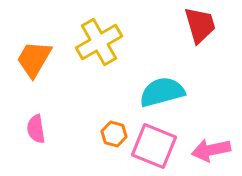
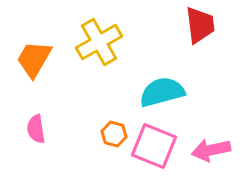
red trapezoid: rotated 9 degrees clockwise
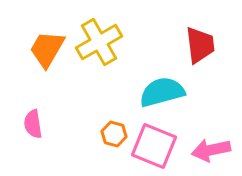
red trapezoid: moved 20 px down
orange trapezoid: moved 13 px right, 10 px up
pink semicircle: moved 3 px left, 5 px up
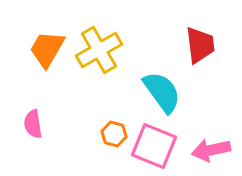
yellow cross: moved 8 px down
cyan semicircle: rotated 69 degrees clockwise
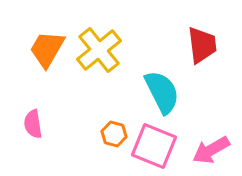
red trapezoid: moved 2 px right
yellow cross: rotated 9 degrees counterclockwise
cyan semicircle: rotated 9 degrees clockwise
pink arrow: rotated 18 degrees counterclockwise
